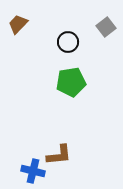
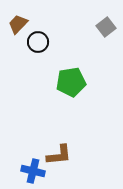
black circle: moved 30 px left
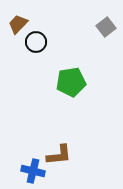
black circle: moved 2 px left
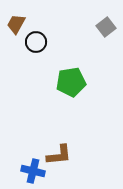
brown trapezoid: moved 2 px left; rotated 15 degrees counterclockwise
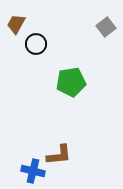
black circle: moved 2 px down
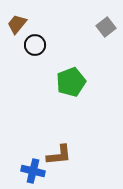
brown trapezoid: moved 1 px right; rotated 10 degrees clockwise
black circle: moved 1 px left, 1 px down
green pentagon: rotated 12 degrees counterclockwise
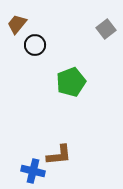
gray square: moved 2 px down
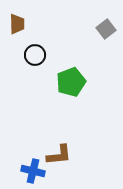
brown trapezoid: rotated 140 degrees clockwise
black circle: moved 10 px down
